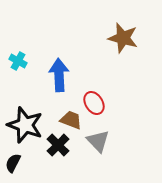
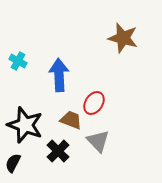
red ellipse: rotated 65 degrees clockwise
black cross: moved 6 px down
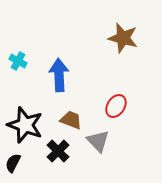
red ellipse: moved 22 px right, 3 px down
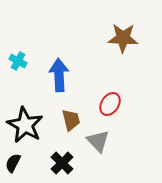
brown star: rotated 12 degrees counterclockwise
red ellipse: moved 6 px left, 2 px up
brown trapezoid: rotated 55 degrees clockwise
black star: rotated 9 degrees clockwise
black cross: moved 4 px right, 12 px down
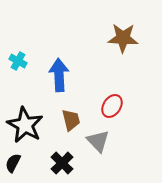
red ellipse: moved 2 px right, 2 px down
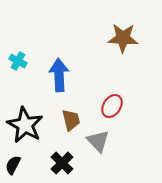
black semicircle: moved 2 px down
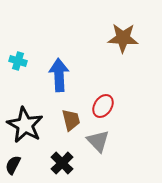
cyan cross: rotated 12 degrees counterclockwise
red ellipse: moved 9 px left
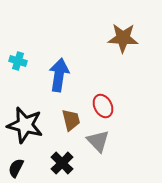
blue arrow: rotated 12 degrees clockwise
red ellipse: rotated 60 degrees counterclockwise
black star: rotated 15 degrees counterclockwise
black semicircle: moved 3 px right, 3 px down
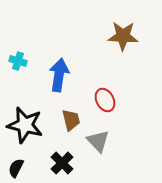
brown star: moved 2 px up
red ellipse: moved 2 px right, 6 px up
